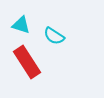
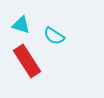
red rectangle: moved 1 px up
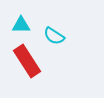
cyan triangle: rotated 18 degrees counterclockwise
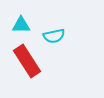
cyan semicircle: rotated 45 degrees counterclockwise
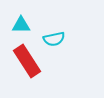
cyan semicircle: moved 3 px down
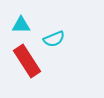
cyan semicircle: rotated 10 degrees counterclockwise
